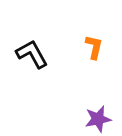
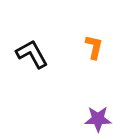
purple star: rotated 12 degrees clockwise
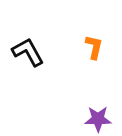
black L-shape: moved 4 px left, 2 px up
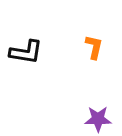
black L-shape: moved 2 px left; rotated 128 degrees clockwise
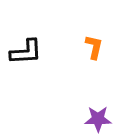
black L-shape: rotated 12 degrees counterclockwise
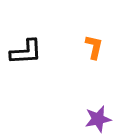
purple star: rotated 12 degrees counterclockwise
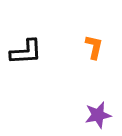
purple star: moved 4 px up
